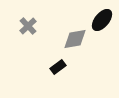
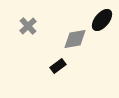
black rectangle: moved 1 px up
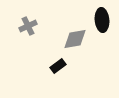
black ellipse: rotated 45 degrees counterclockwise
gray cross: rotated 18 degrees clockwise
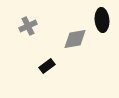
black rectangle: moved 11 px left
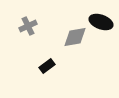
black ellipse: moved 1 px left, 2 px down; rotated 65 degrees counterclockwise
gray diamond: moved 2 px up
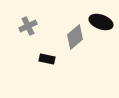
gray diamond: rotated 30 degrees counterclockwise
black rectangle: moved 7 px up; rotated 49 degrees clockwise
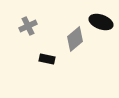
gray diamond: moved 2 px down
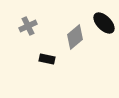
black ellipse: moved 3 px right, 1 px down; rotated 25 degrees clockwise
gray diamond: moved 2 px up
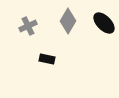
gray diamond: moved 7 px left, 16 px up; rotated 20 degrees counterclockwise
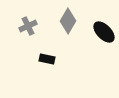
black ellipse: moved 9 px down
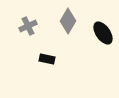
black ellipse: moved 1 px left, 1 px down; rotated 10 degrees clockwise
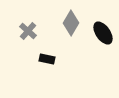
gray diamond: moved 3 px right, 2 px down
gray cross: moved 5 px down; rotated 24 degrees counterclockwise
